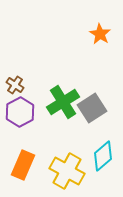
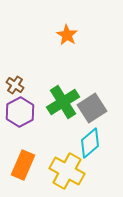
orange star: moved 33 px left, 1 px down
cyan diamond: moved 13 px left, 13 px up
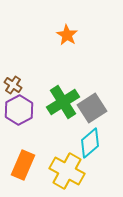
brown cross: moved 2 px left
purple hexagon: moved 1 px left, 2 px up
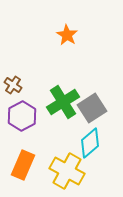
purple hexagon: moved 3 px right, 6 px down
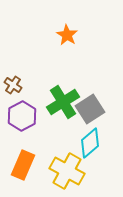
gray square: moved 2 px left, 1 px down
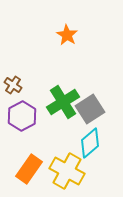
orange rectangle: moved 6 px right, 4 px down; rotated 12 degrees clockwise
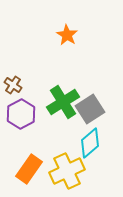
purple hexagon: moved 1 px left, 2 px up
yellow cross: rotated 36 degrees clockwise
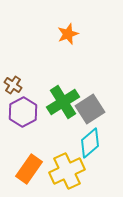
orange star: moved 1 px right, 1 px up; rotated 20 degrees clockwise
purple hexagon: moved 2 px right, 2 px up
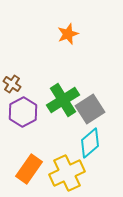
brown cross: moved 1 px left, 1 px up
green cross: moved 2 px up
yellow cross: moved 2 px down
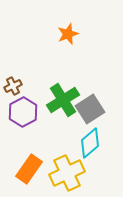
brown cross: moved 1 px right, 2 px down; rotated 30 degrees clockwise
